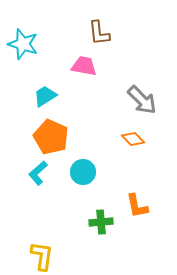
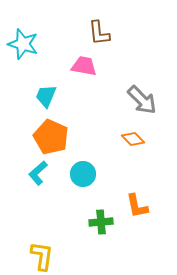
cyan trapezoid: moved 1 px right; rotated 35 degrees counterclockwise
cyan circle: moved 2 px down
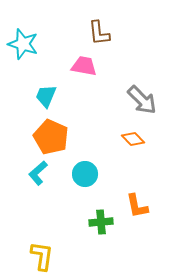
cyan circle: moved 2 px right
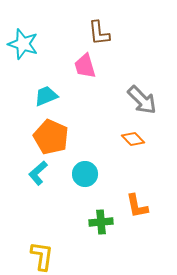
pink trapezoid: moved 1 px right; rotated 116 degrees counterclockwise
cyan trapezoid: rotated 45 degrees clockwise
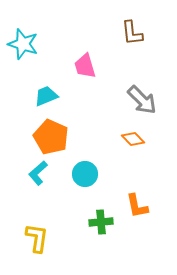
brown L-shape: moved 33 px right
yellow L-shape: moved 5 px left, 18 px up
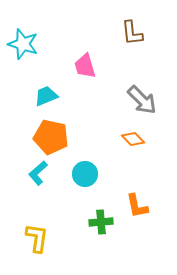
orange pentagon: rotated 12 degrees counterclockwise
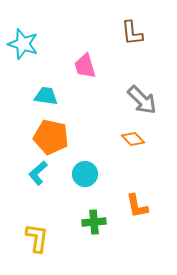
cyan trapezoid: rotated 30 degrees clockwise
green cross: moved 7 px left
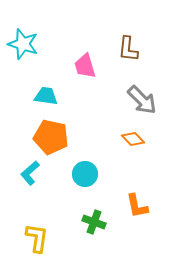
brown L-shape: moved 4 px left, 16 px down; rotated 12 degrees clockwise
cyan L-shape: moved 8 px left
green cross: rotated 25 degrees clockwise
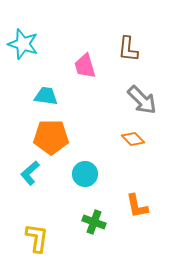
orange pentagon: rotated 12 degrees counterclockwise
